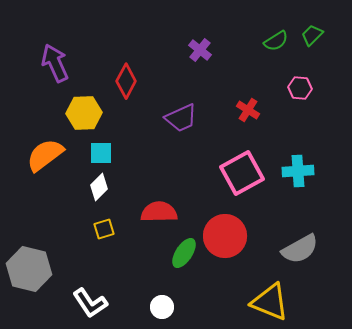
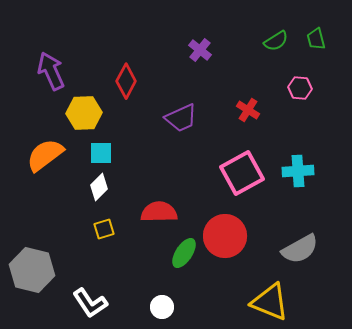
green trapezoid: moved 4 px right, 4 px down; rotated 60 degrees counterclockwise
purple arrow: moved 4 px left, 8 px down
gray hexagon: moved 3 px right, 1 px down
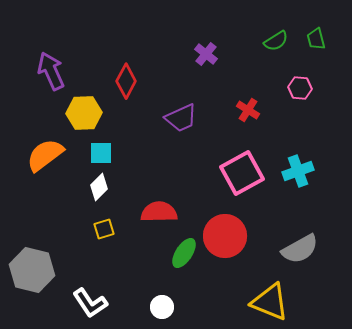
purple cross: moved 6 px right, 4 px down
cyan cross: rotated 16 degrees counterclockwise
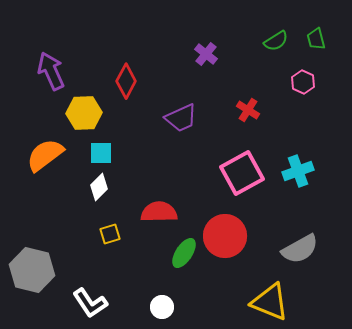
pink hexagon: moved 3 px right, 6 px up; rotated 20 degrees clockwise
yellow square: moved 6 px right, 5 px down
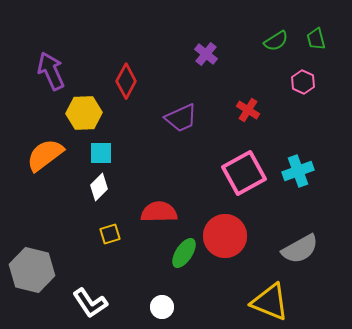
pink square: moved 2 px right
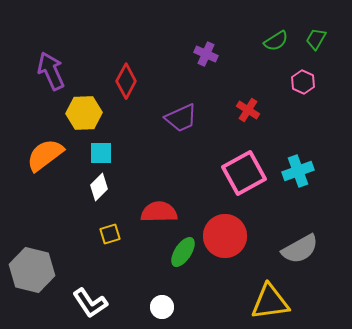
green trapezoid: rotated 45 degrees clockwise
purple cross: rotated 15 degrees counterclockwise
green ellipse: moved 1 px left, 1 px up
yellow triangle: rotated 30 degrees counterclockwise
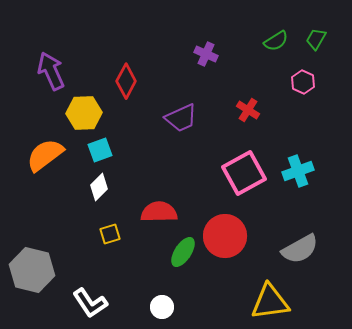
cyan square: moved 1 px left, 3 px up; rotated 20 degrees counterclockwise
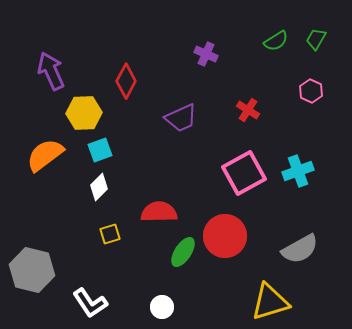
pink hexagon: moved 8 px right, 9 px down
yellow triangle: rotated 9 degrees counterclockwise
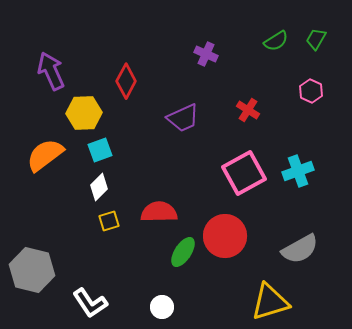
purple trapezoid: moved 2 px right
yellow square: moved 1 px left, 13 px up
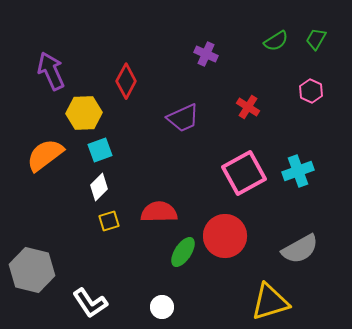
red cross: moved 3 px up
